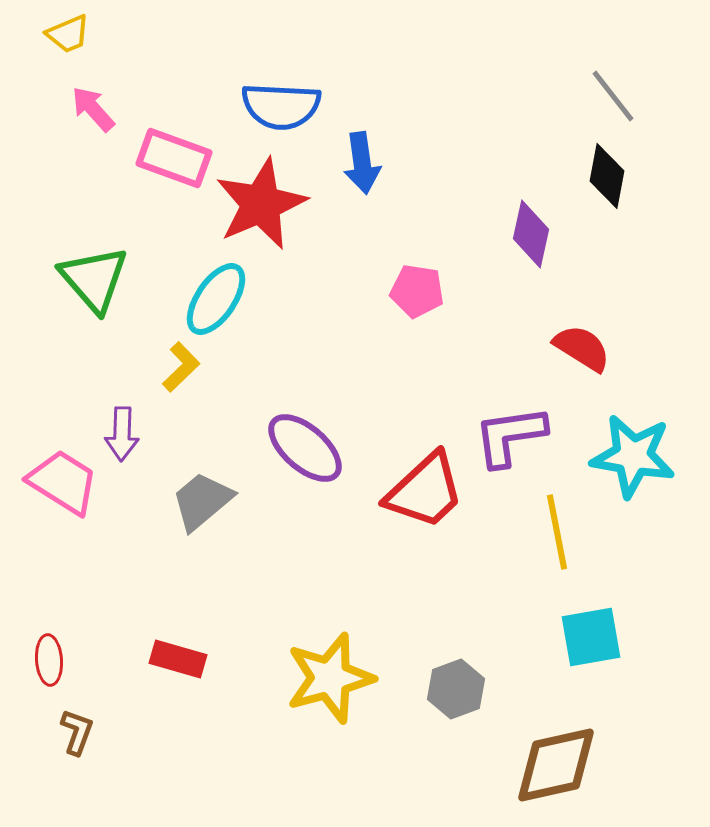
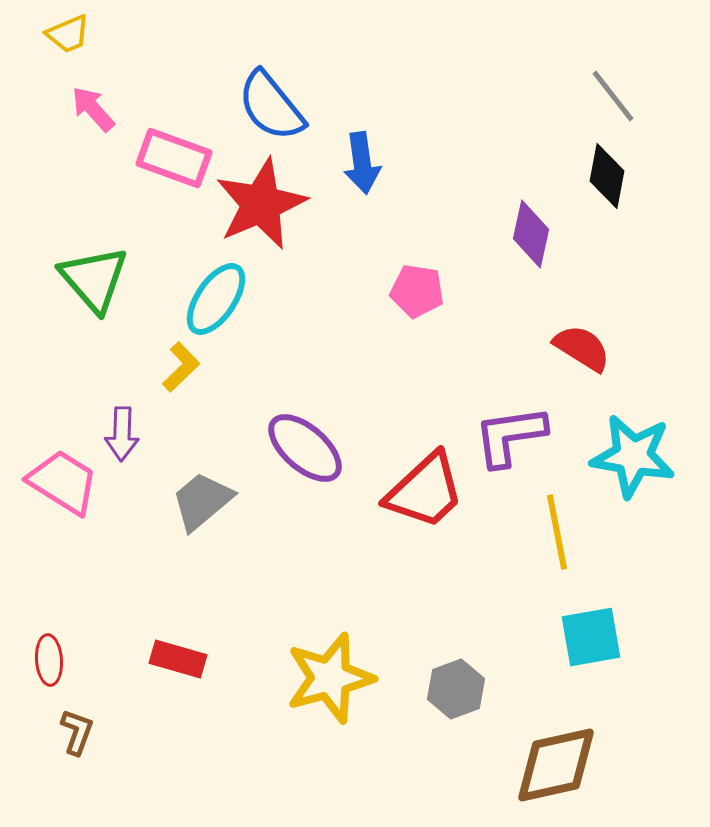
blue semicircle: moved 10 px left; rotated 48 degrees clockwise
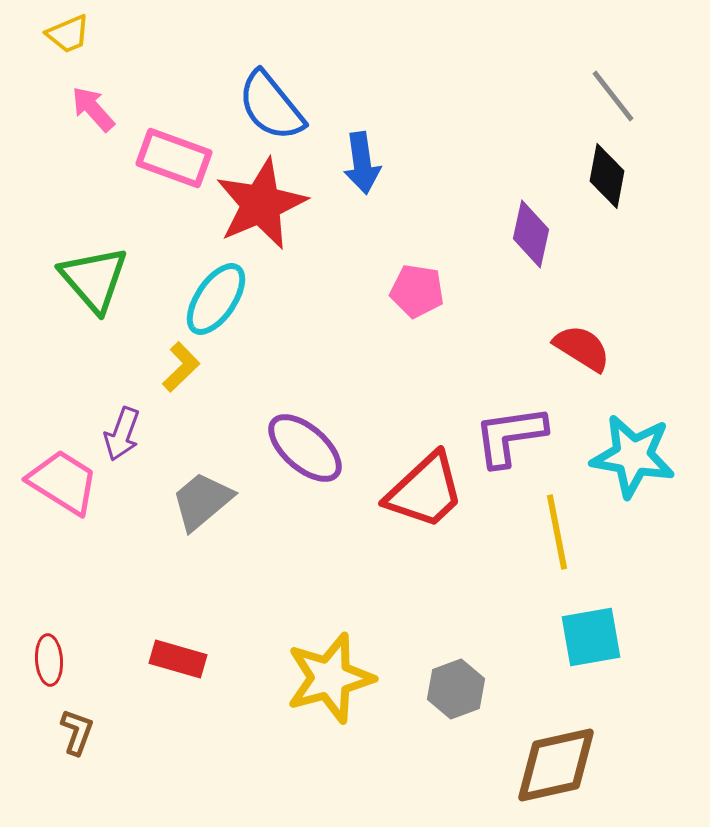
purple arrow: rotated 18 degrees clockwise
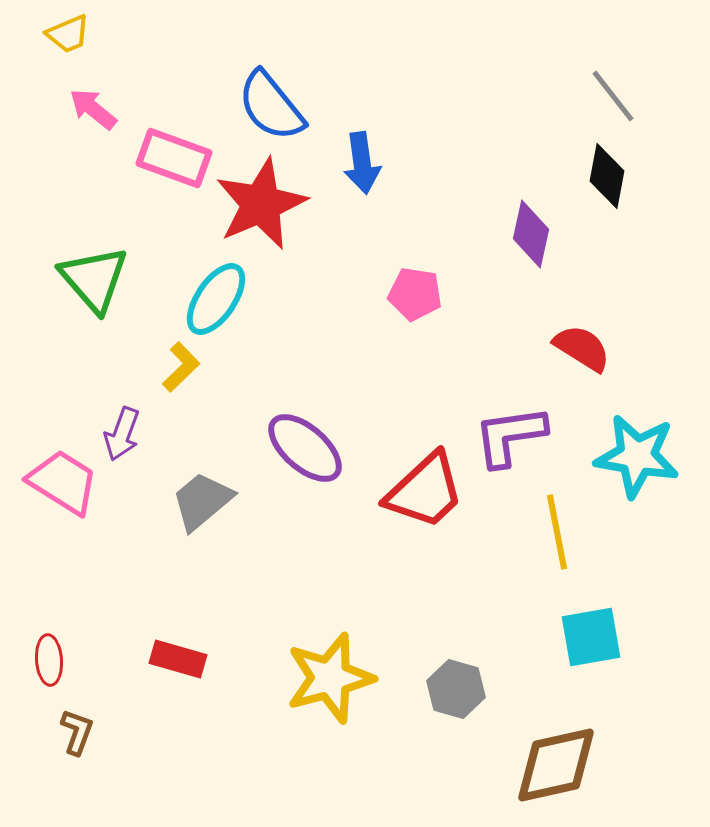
pink arrow: rotated 9 degrees counterclockwise
pink pentagon: moved 2 px left, 3 px down
cyan star: moved 4 px right
gray hexagon: rotated 24 degrees counterclockwise
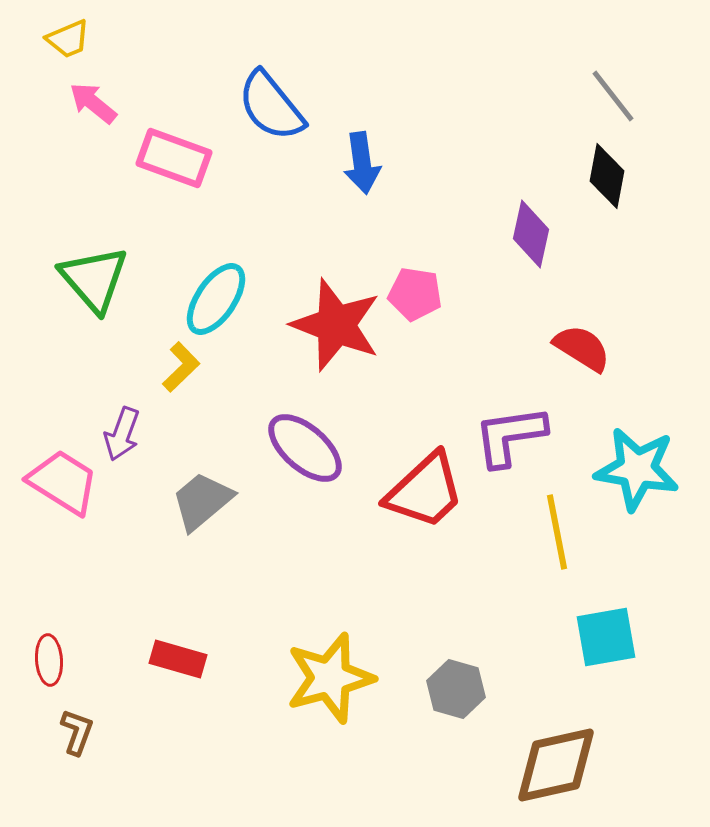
yellow trapezoid: moved 5 px down
pink arrow: moved 6 px up
red star: moved 75 px right, 121 px down; rotated 28 degrees counterclockwise
cyan star: moved 13 px down
cyan square: moved 15 px right
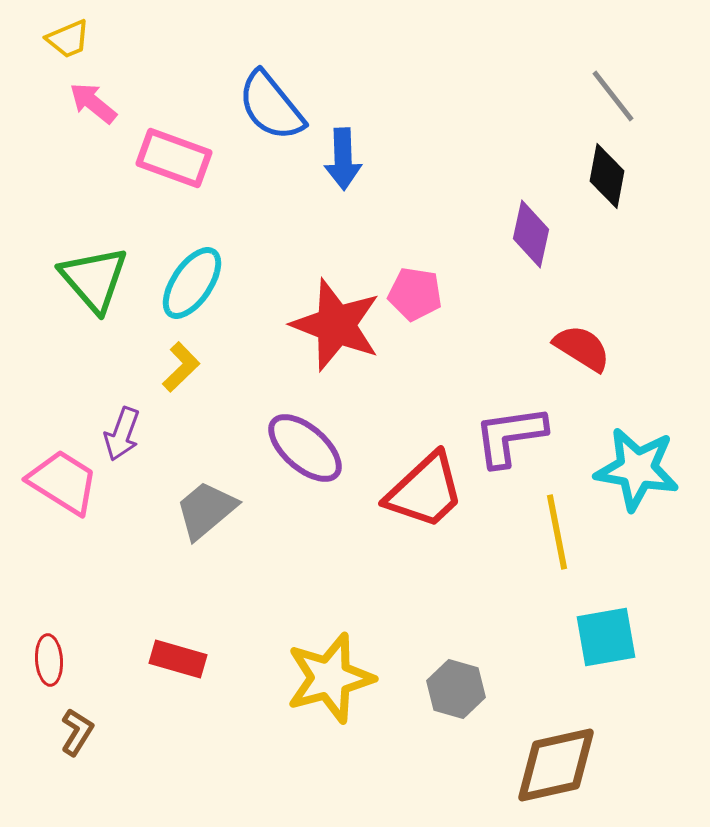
blue arrow: moved 19 px left, 4 px up; rotated 6 degrees clockwise
cyan ellipse: moved 24 px left, 16 px up
gray trapezoid: moved 4 px right, 9 px down
brown L-shape: rotated 12 degrees clockwise
